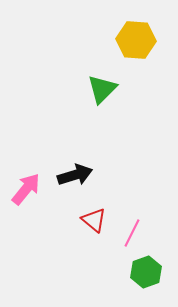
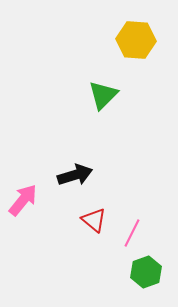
green triangle: moved 1 px right, 6 px down
pink arrow: moved 3 px left, 11 px down
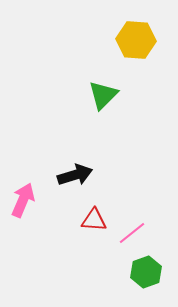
pink arrow: rotated 16 degrees counterclockwise
red triangle: rotated 36 degrees counterclockwise
pink line: rotated 24 degrees clockwise
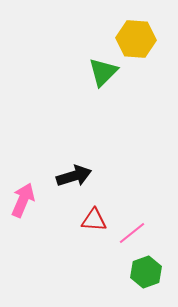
yellow hexagon: moved 1 px up
green triangle: moved 23 px up
black arrow: moved 1 px left, 1 px down
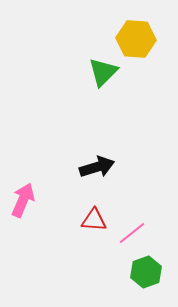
black arrow: moved 23 px right, 9 px up
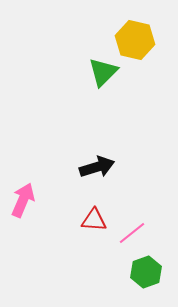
yellow hexagon: moved 1 px left, 1 px down; rotated 9 degrees clockwise
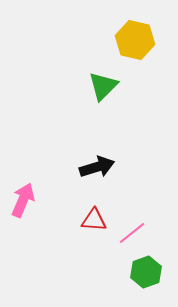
green triangle: moved 14 px down
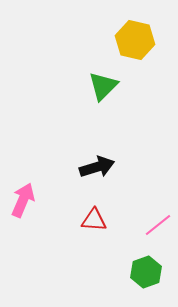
pink line: moved 26 px right, 8 px up
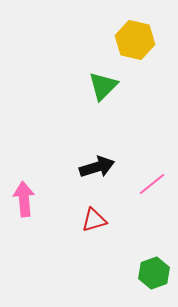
pink arrow: moved 1 px right, 1 px up; rotated 28 degrees counterclockwise
red triangle: rotated 20 degrees counterclockwise
pink line: moved 6 px left, 41 px up
green hexagon: moved 8 px right, 1 px down
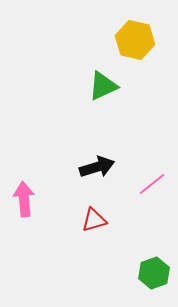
green triangle: rotated 20 degrees clockwise
